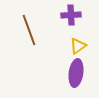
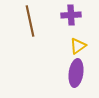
brown line: moved 1 px right, 9 px up; rotated 8 degrees clockwise
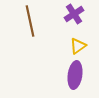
purple cross: moved 3 px right, 1 px up; rotated 30 degrees counterclockwise
purple ellipse: moved 1 px left, 2 px down
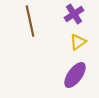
yellow triangle: moved 4 px up
purple ellipse: rotated 28 degrees clockwise
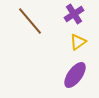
brown line: rotated 28 degrees counterclockwise
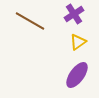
brown line: rotated 20 degrees counterclockwise
purple ellipse: moved 2 px right
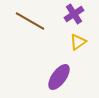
purple ellipse: moved 18 px left, 2 px down
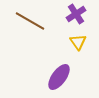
purple cross: moved 2 px right
yellow triangle: rotated 30 degrees counterclockwise
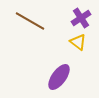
purple cross: moved 5 px right, 4 px down
yellow triangle: rotated 18 degrees counterclockwise
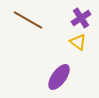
brown line: moved 2 px left, 1 px up
